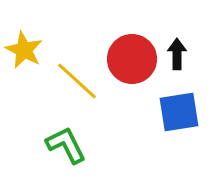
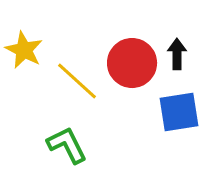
red circle: moved 4 px down
green L-shape: moved 1 px right
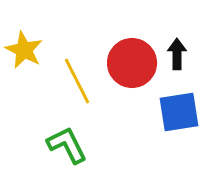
yellow line: rotated 21 degrees clockwise
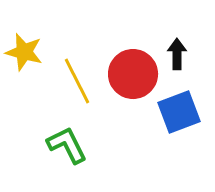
yellow star: moved 2 px down; rotated 12 degrees counterclockwise
red circle: moved 1 px right, 11 px down
blue square: rotated 12 degrees counterclockwise
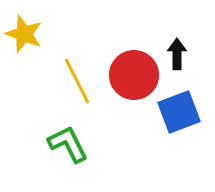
yellow star: moved 18 px up; rotated 6 degrees clockwise
red circle: moved 1 px right, 1 px down
green L-shape: moved 1 px right, 1 px up
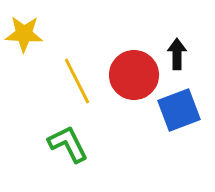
yellow star: rotated 18 degrees counterclockwise
blue square: moved 2 px up
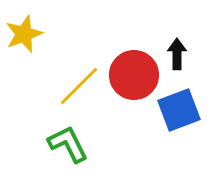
yellow star: rotated 24 degrees counterclockwise
yellow line: moved 2 px right, 5 px down; rotated 72 degrees clockwise
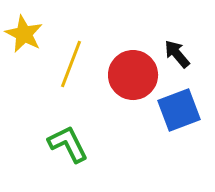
yellow star: rotated 24 degrees counterclockwise
black arrow: rotated 40 degrees counterclockwise
red circle: moved 1 px left
yellow line: moved 8 px left, 22 px up; rotated 24 degrees counterclockwise
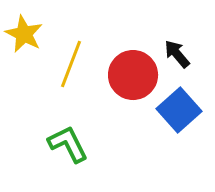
blue square: rotated 21 degrees counterclockwise
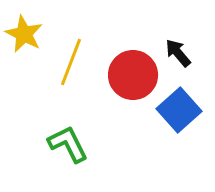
black arrow: moved 1 px right, 1 px up
yellow line: moved 2 px up
